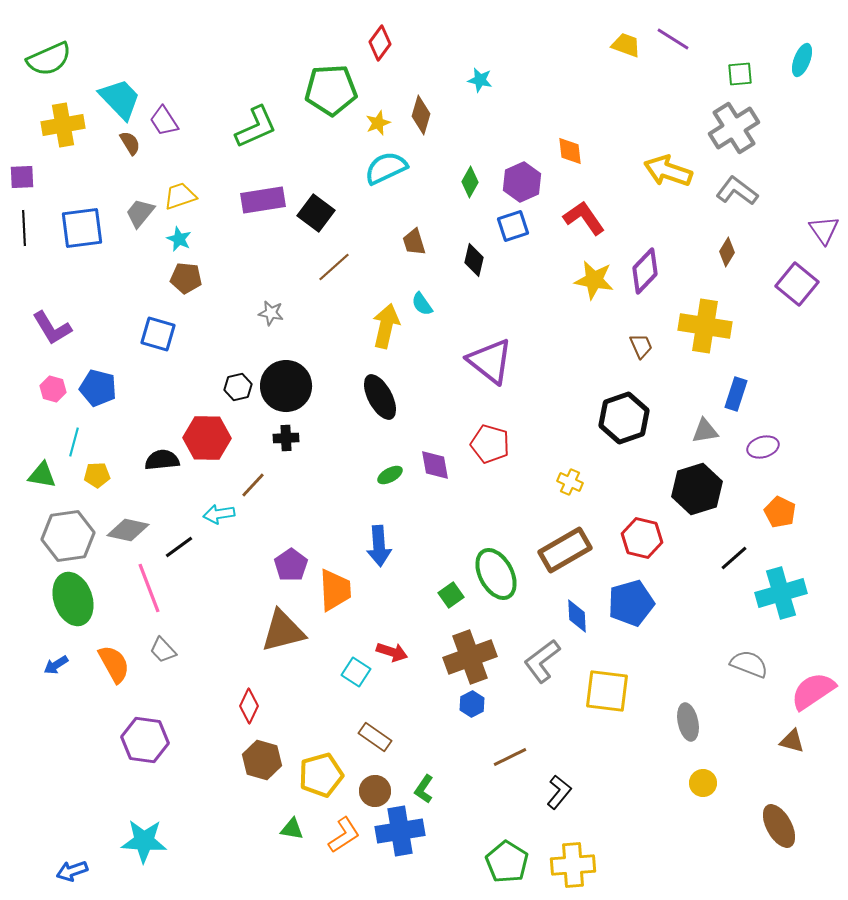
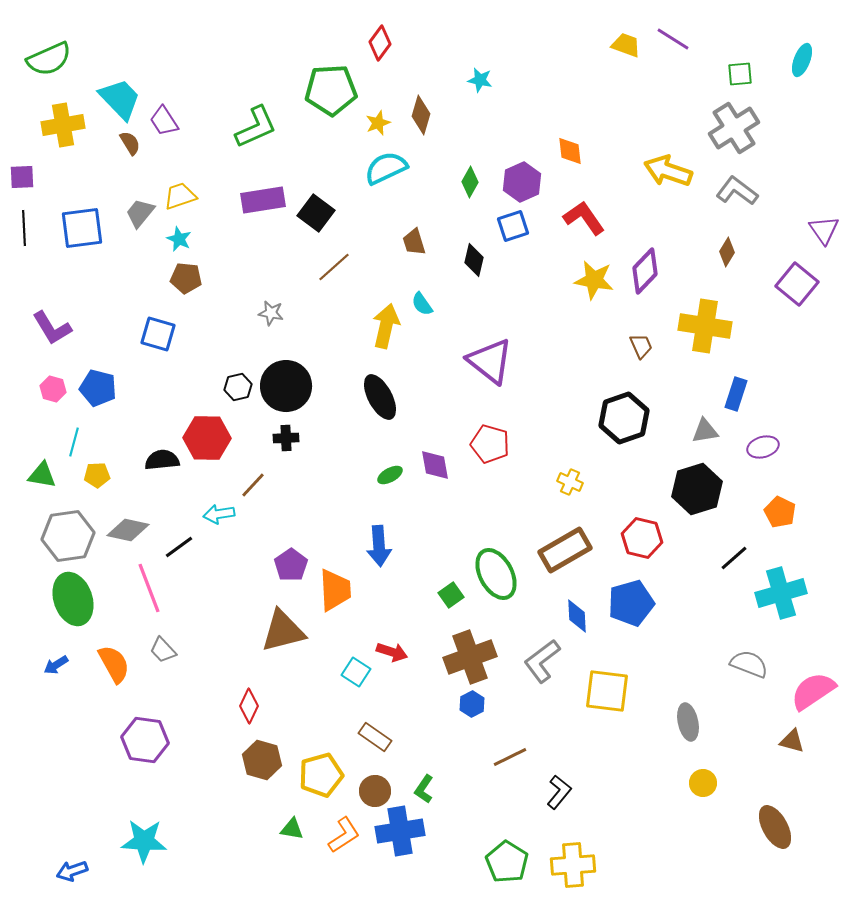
brown ellipse at (779, 826): moved 4 px left, 1 px down
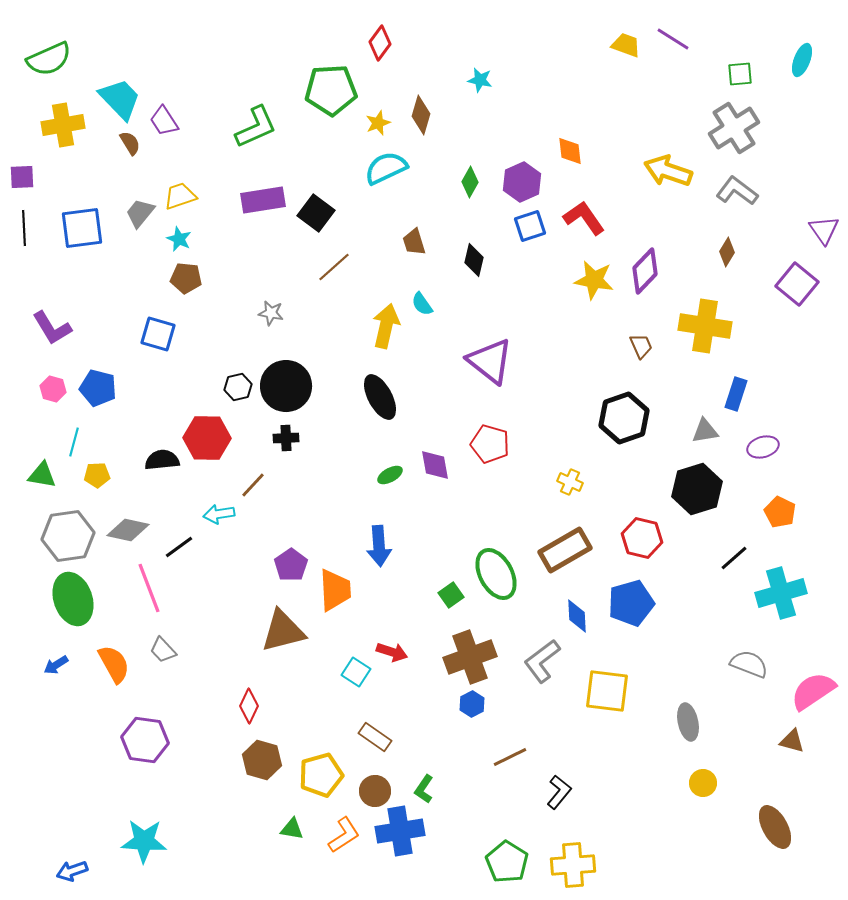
blue square at (513, 226): moved 17 px right
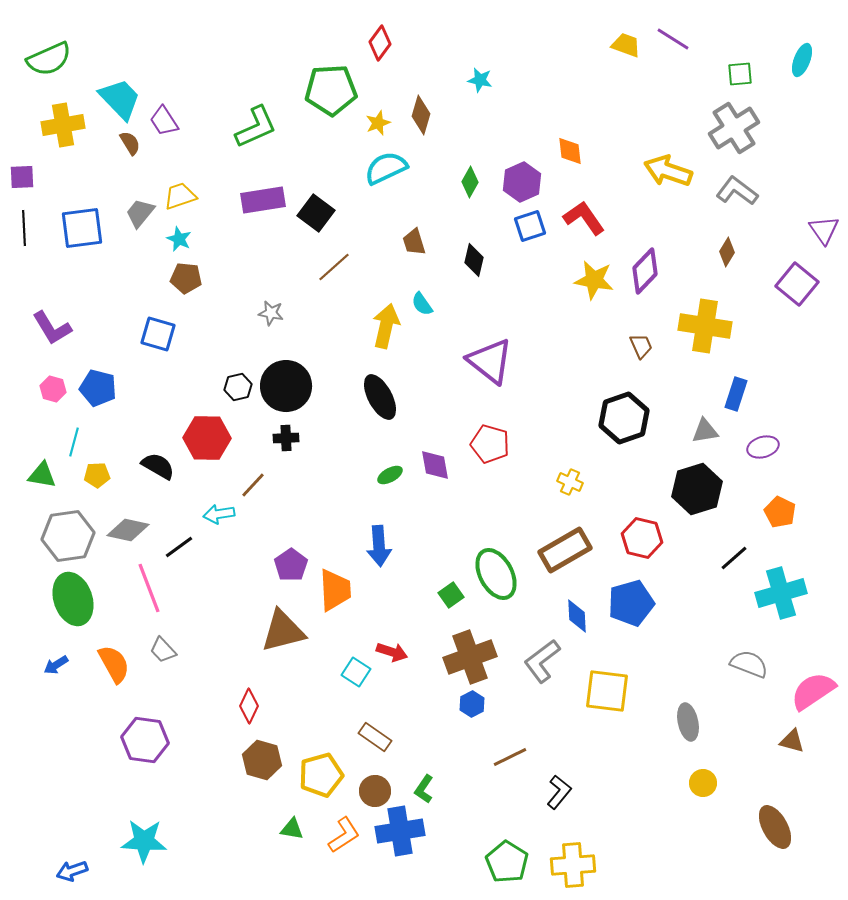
black semicircle at (162, 460): moved 4 px left, 6 px down; rotated 36 degrees clockwise
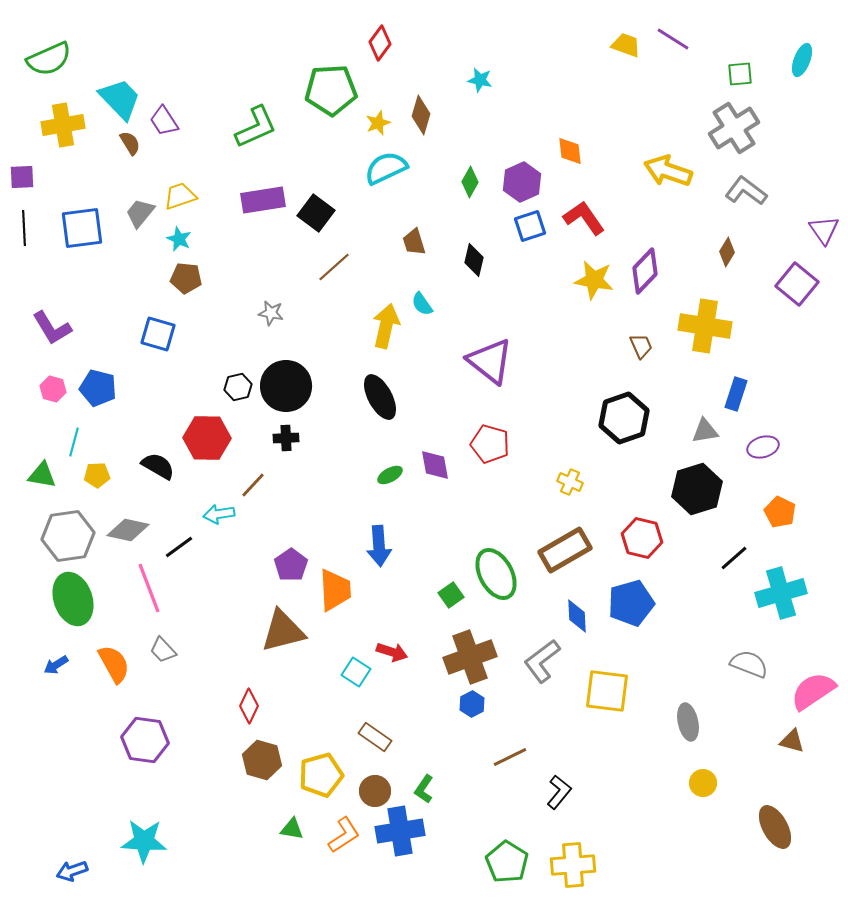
gray L-shape at (737, 191): moved 9 px right
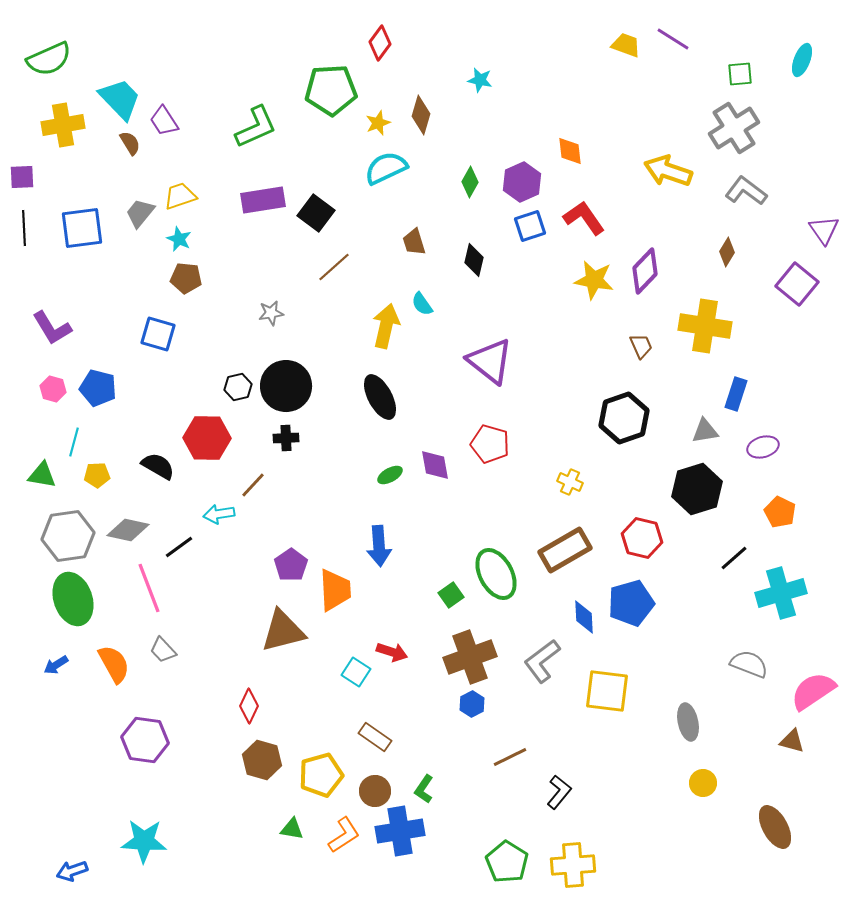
gray star at (271, 313): rotated 20 degrees counterclockwise
blue diamond at (577, 616): moved 7 px right, 1 px down
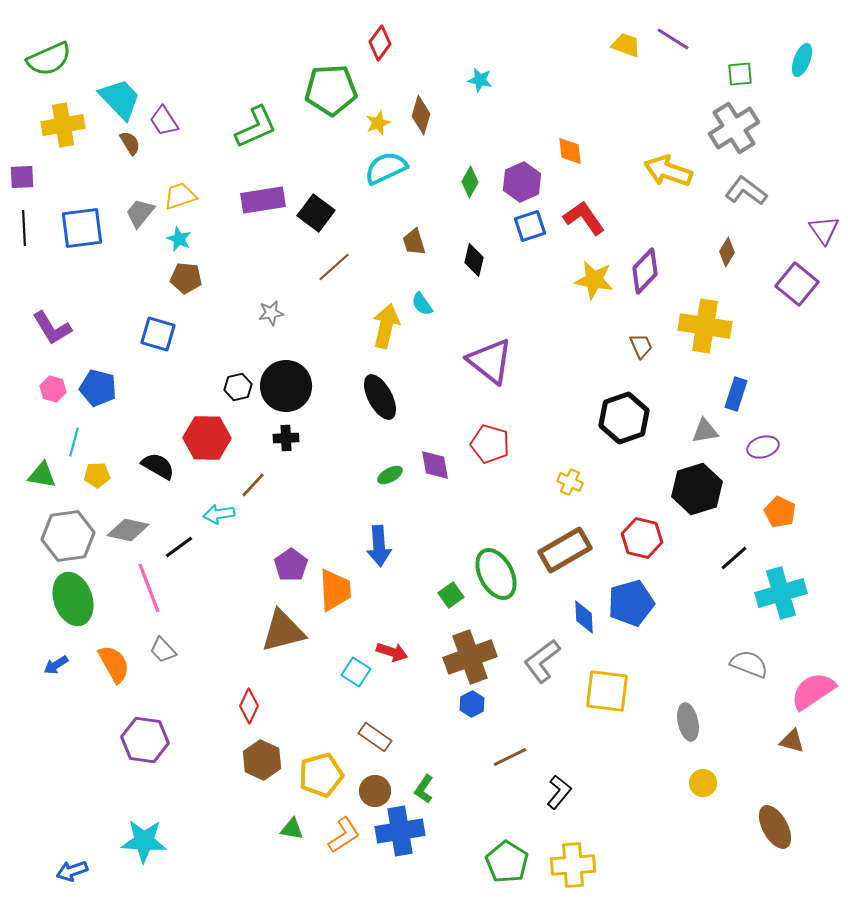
brown hexagon at (262, 760): rotated 9 degrees clockwise
